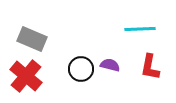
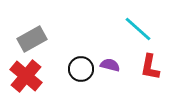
cyan line: moved 2 px left; rotated 44 degrees clockwise
gray rectangle: rotated 52 degrees counterclockwise
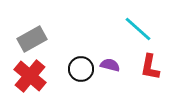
red cross: moved 4 px right
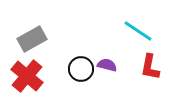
cyan line: moved 2 px down; rotated 8 degrees counterclockwise
purple semicircle: moved 3 px left
red cross: moved 3 px left
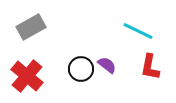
cyan line: rotated 8 degrees counterclockwise
gray rectangle: moved 1 px left, 12 px up
purple semicircle: rotated 24 degrees clockwise
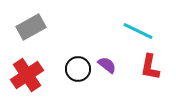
black circle: moved 3 px left
red cross: moved 1 px up; rotated 16 degrees clockwise
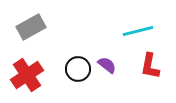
cyan line: rotated 40 degrees counterclockwise
red L-shape: moved 1 px up
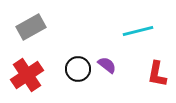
red L-shape: moved 7 px right, 8 px down
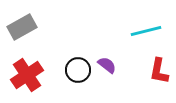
gray rectangle: moved 9 px left
cyan line: moved 8 px right
black circle: moved 1 px down
red L-shape: moved 2 px right, 3 px up
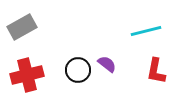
purple semicircle: moved 1 px up
red L-shape: moved 3 px left
red cross: rotated 20 degrees clockwise
